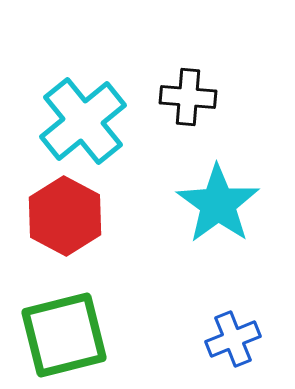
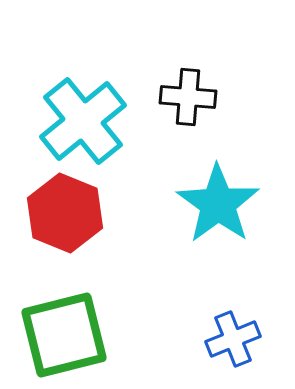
red hexagon: moved 3 px up; rotated 6 degrees counterclockwise
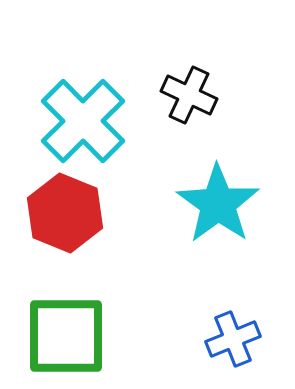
black cross: moved 1 px right, 2 px up; rotated 20 degrees clockwise
cyan cross: rotated 6 degrees counterclockwise
green square: moved 2 px right, 1 px down; rotated 14 degrees clockwise
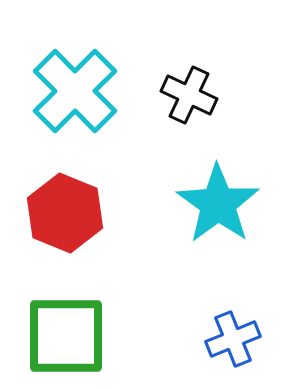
cyan cross: moved 8 px left, 30 px up
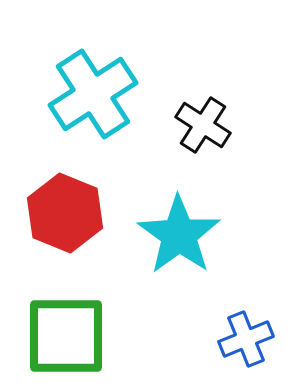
cyan cross: moved 18 px right, 3 px down; rotated 12 degrees clockwise
black cross: moved 14 px right, 30 px down; rotated 8 degrees clockwise
cyan star: moved 39 px left, 31 px down
blue cross: moved 13 px right
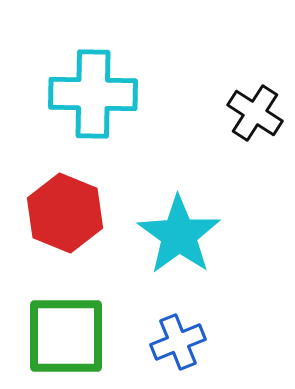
cyan cross: rotated 34 degrees clockwise
black cross: moved 52 px right, 12 px up
blue cross: moved 68 px left, 3 px down
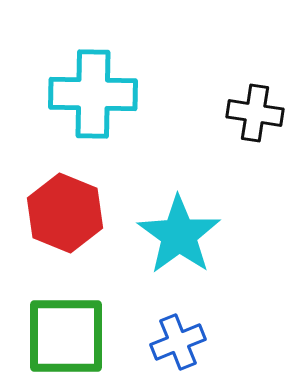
black cross: rotated 24 degrees counterclockwise
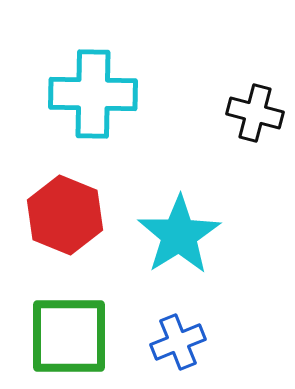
black cross: rotated 6 degrees clockwise
red hexagon: moved 2 px down
cyan star: rotated 4 degrees clockwise
green square: moved 3 px right
